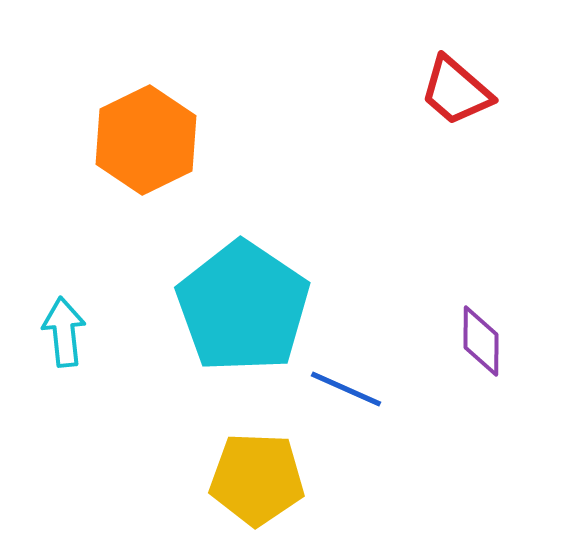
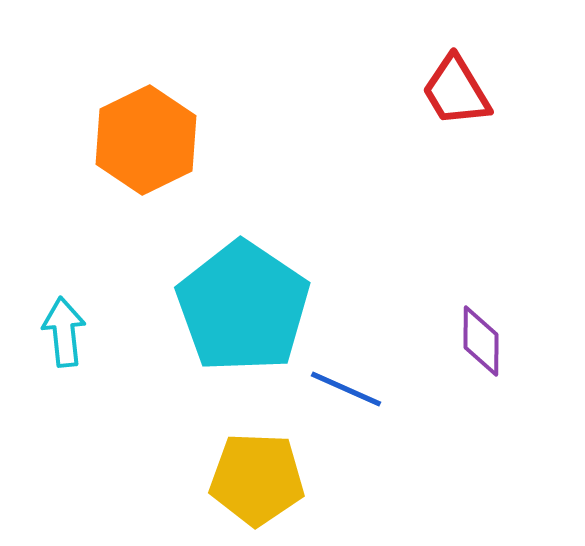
red trapezoid: rotated 18 degrees clockwise
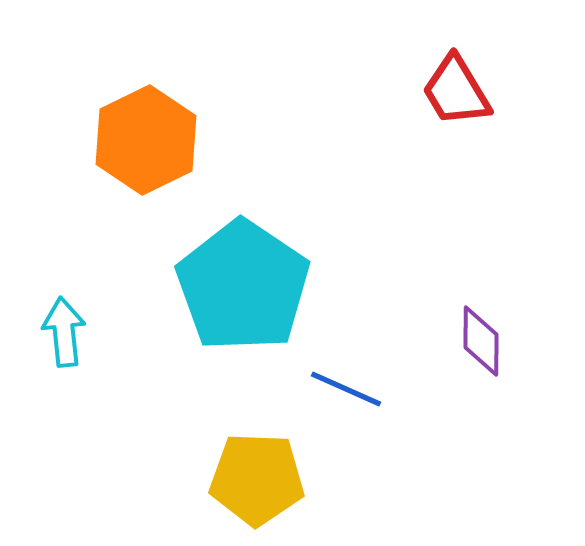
cyan pentagon: moved 21 px up
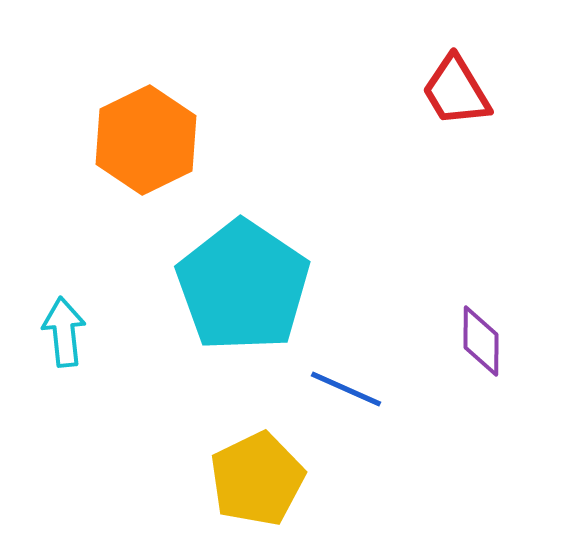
yellow pentagon: rotated 28 degrees counterclockwise
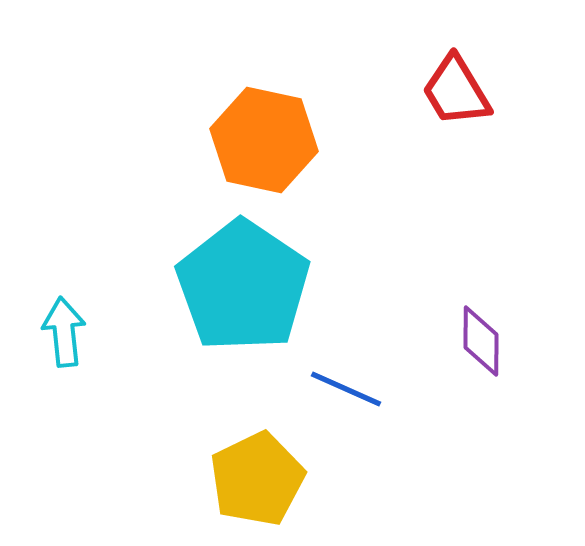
orange hexagon: moved 118 px right; rotated 22 degrees counterclockwise
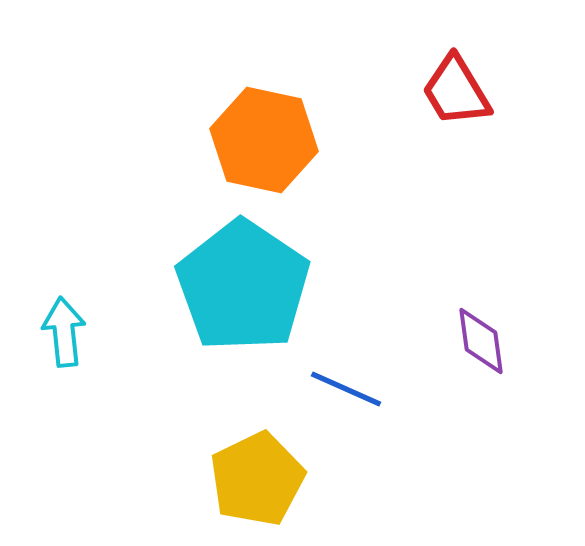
purple diamond: rotated 8 degrees counterclockwise
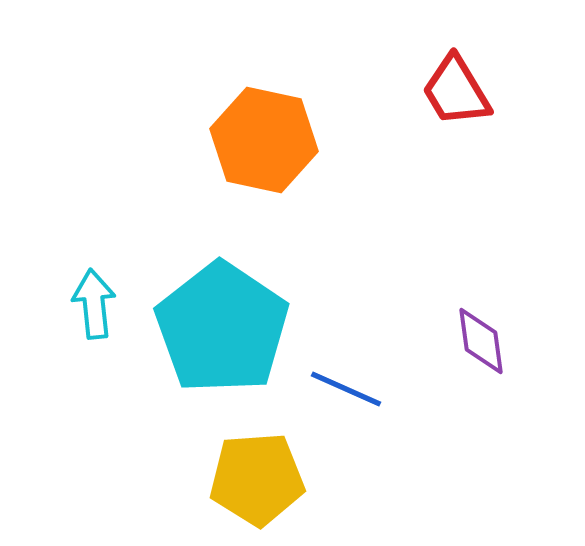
cyan pentagon: moved 21 px left, 42 px down
cyan arrow: moved 30 px right, 28 px up
yellow pentagon: rotated 22 degrees clockwise
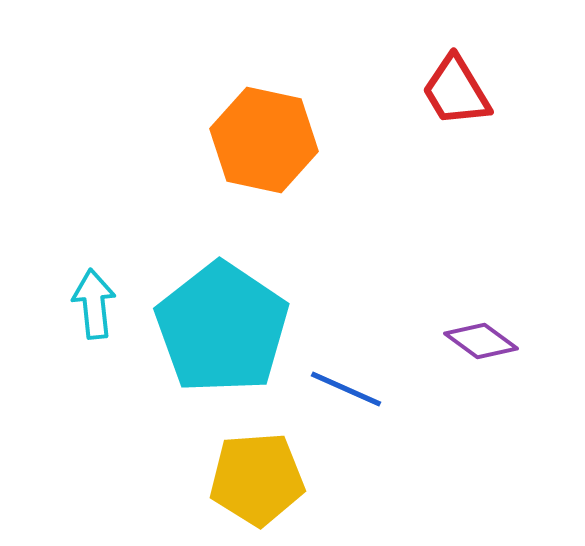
purple diamond: rotated 46 degrees counterclockwise
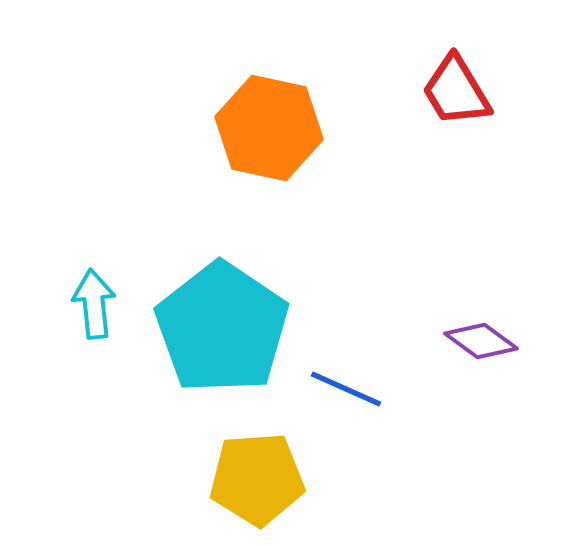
orange hexagon: moved 5 px right, 12 px up
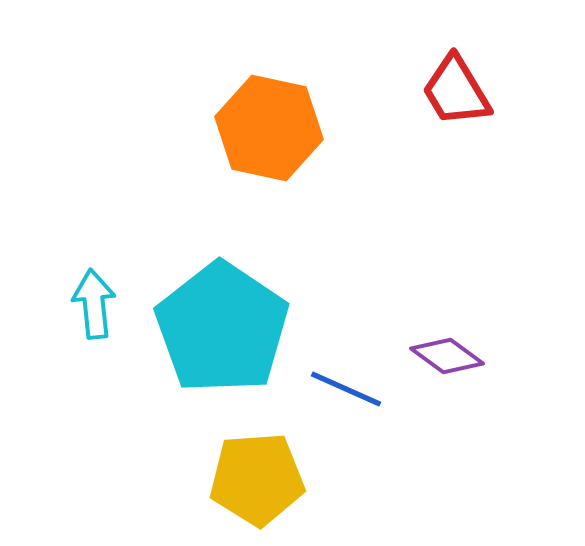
purple diamond: moved 34 px left, 15 px down
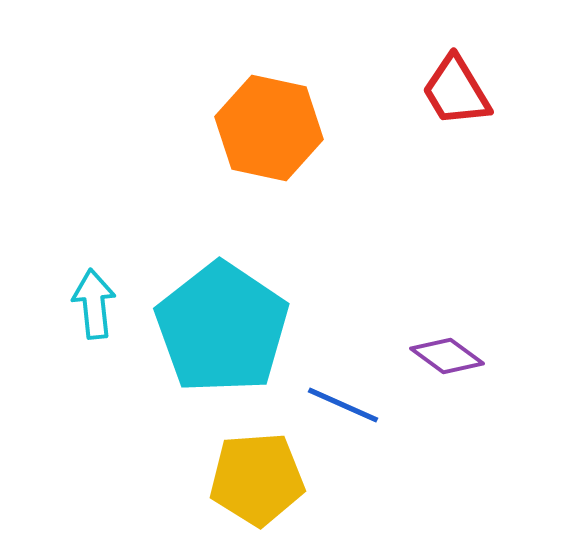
blue line: moved 3 px left, 16 px down
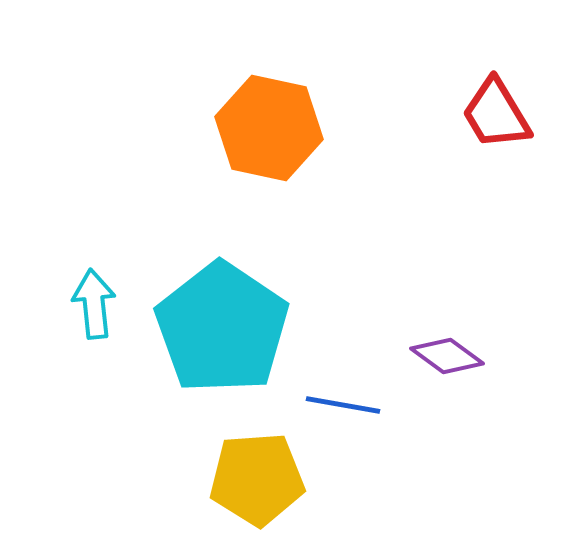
red trapezoid: moved 40 px right, 23 px down
blue line: rotated 14 degrees counterclockwise
